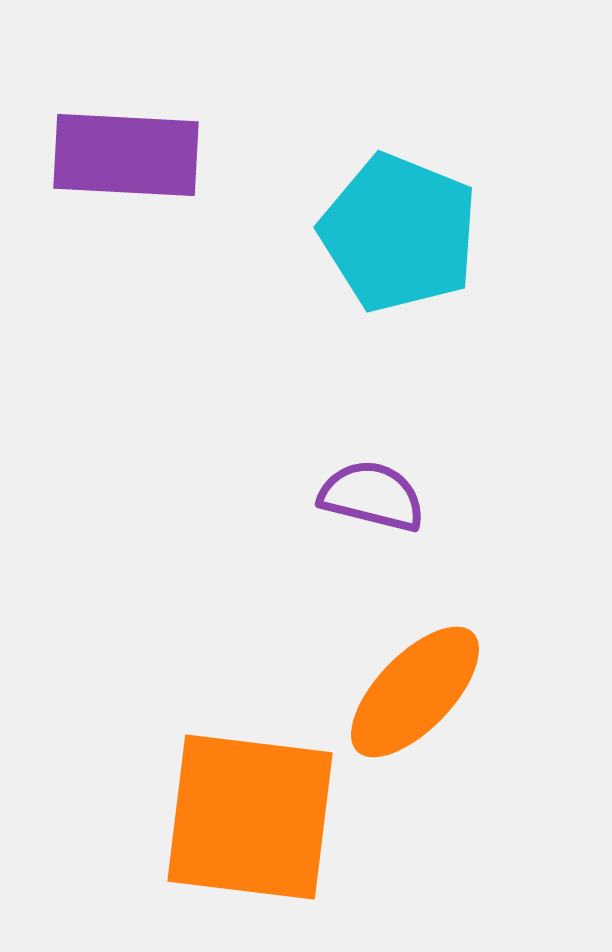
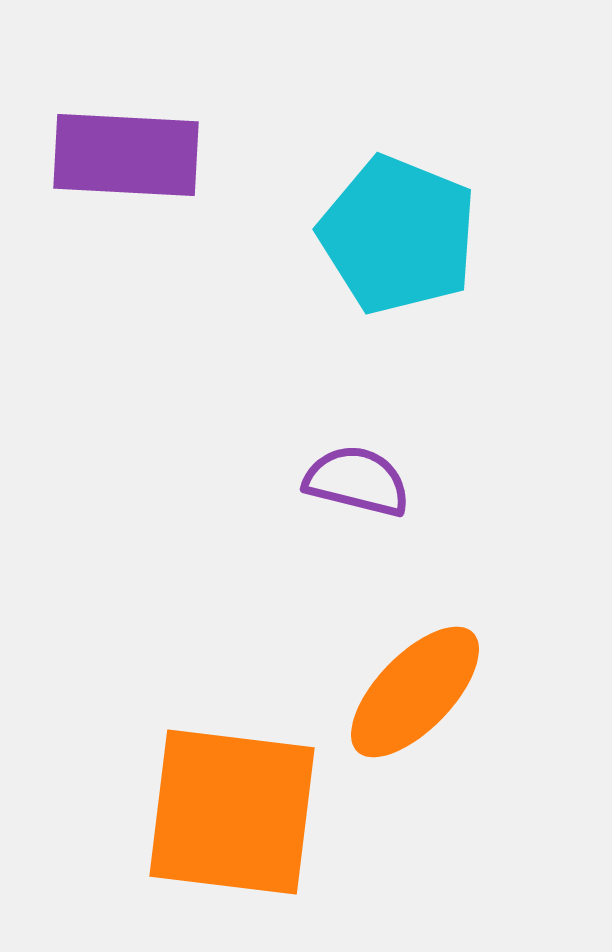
cyan pentagon: moved 1 px left, 2 px down
purple semicircle: moved 15 px left, 15 px up
orange square: moved 18 px left, 5 px up
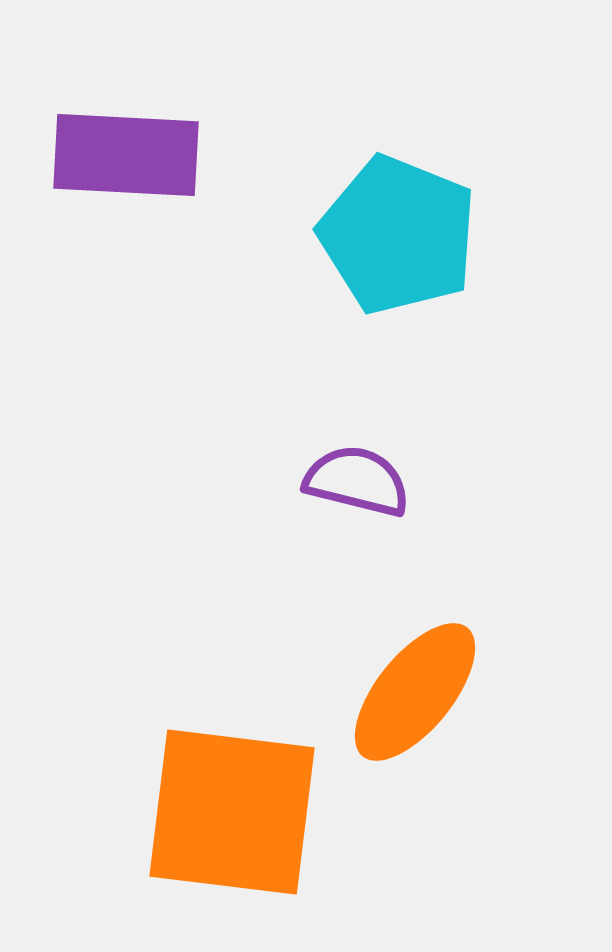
orange ellipse: rotated 5 degrees counterclockwise
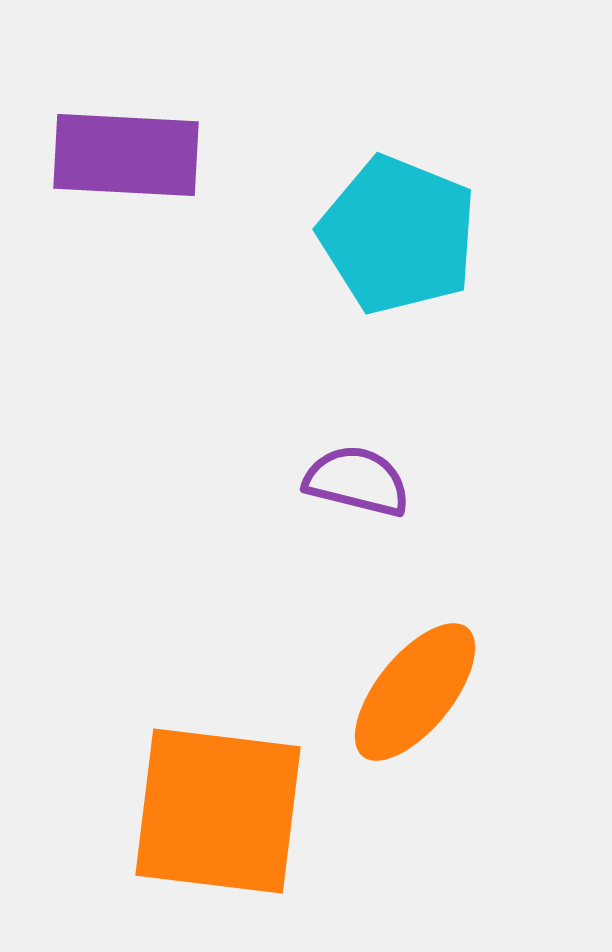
orange square: moved 14 px left, 1 px up
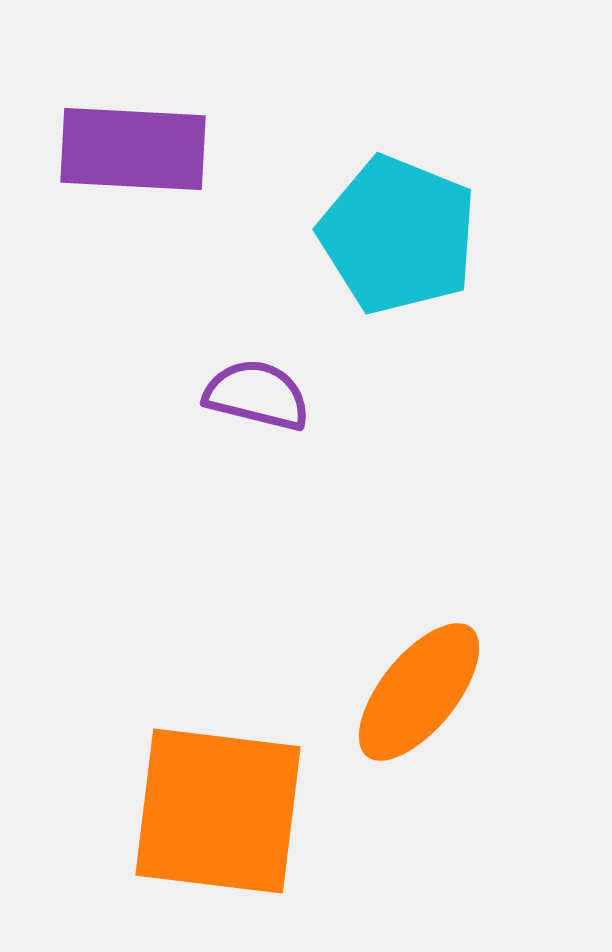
purple rectangle: moved 7 px right, 6 px up
purple semicircle: moved 100 px left, 86 px up
orange ellipse: moved 4 px right
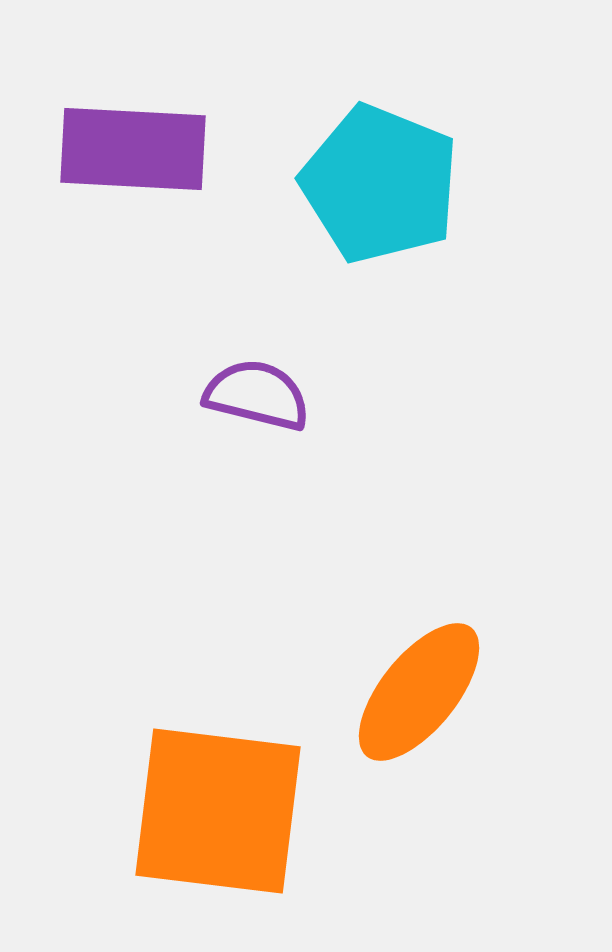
cyan pentagon: moved 18 px left, 51 px up
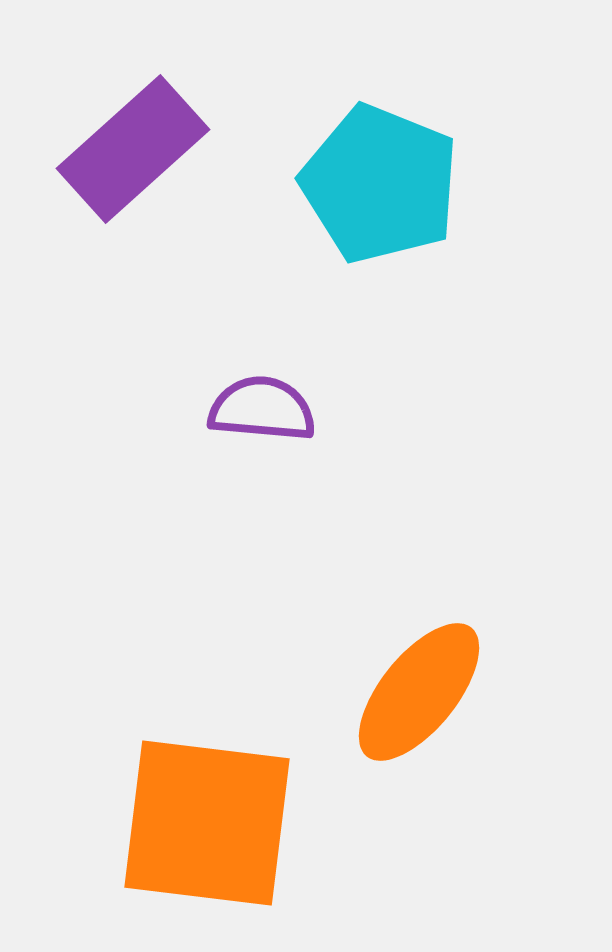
purple rectangle: rotated 45 degrees counterclockwise
purple semicircle: moved 5 px right, 14 px down; rotated 9 degrees counterclockwise
orange square: moved 11 px left, 12 px down
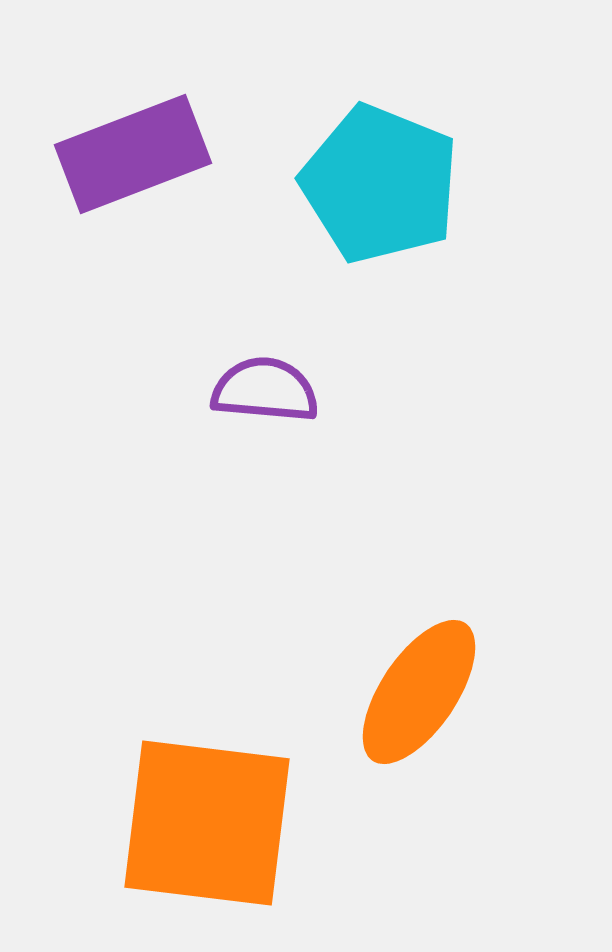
purple rectangle: moved 5 px down; rotated 21 degrees clockwise
purple semicircle: moved 3 px right, 19 px up
orange ellipse: rotated 5 degrees counterclockwise
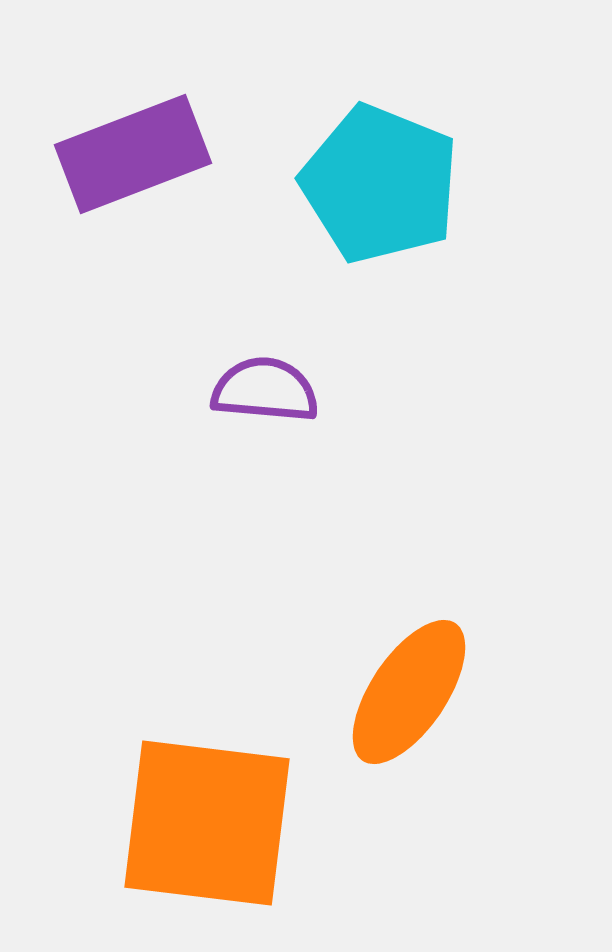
orange ellipse: moved 10 px left
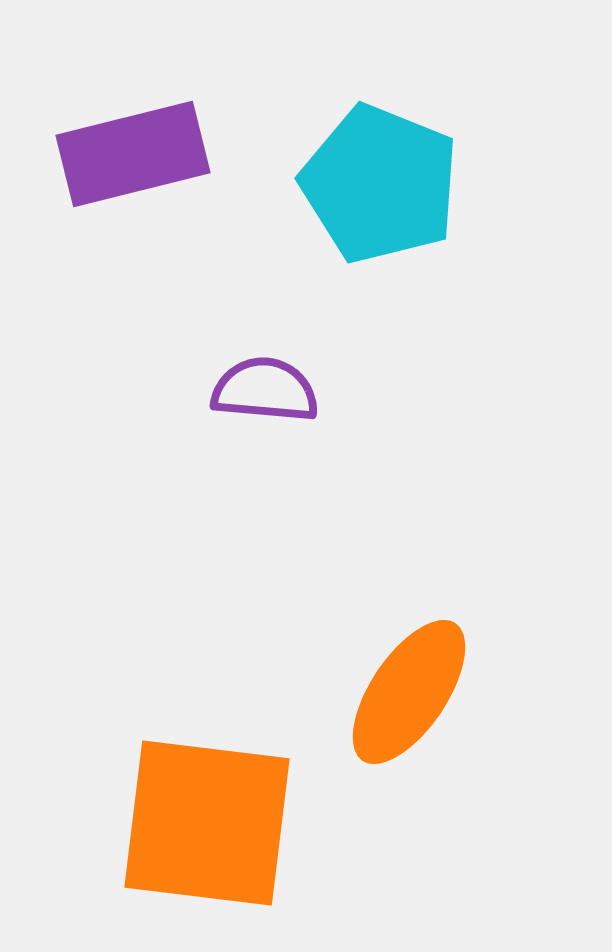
purple rectangle: rotated 7 degrees clockwise
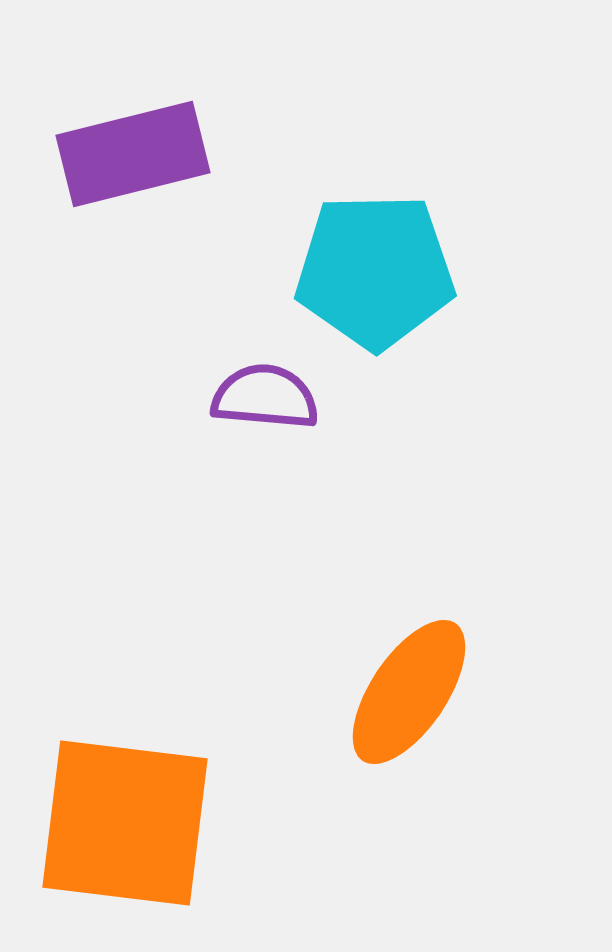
cyan pentagon: moved 5 px left, 87 px down; rotated 23 degrees counterclockwise
purple semicircle: moved 7 px down
orange square: moved 82 px left
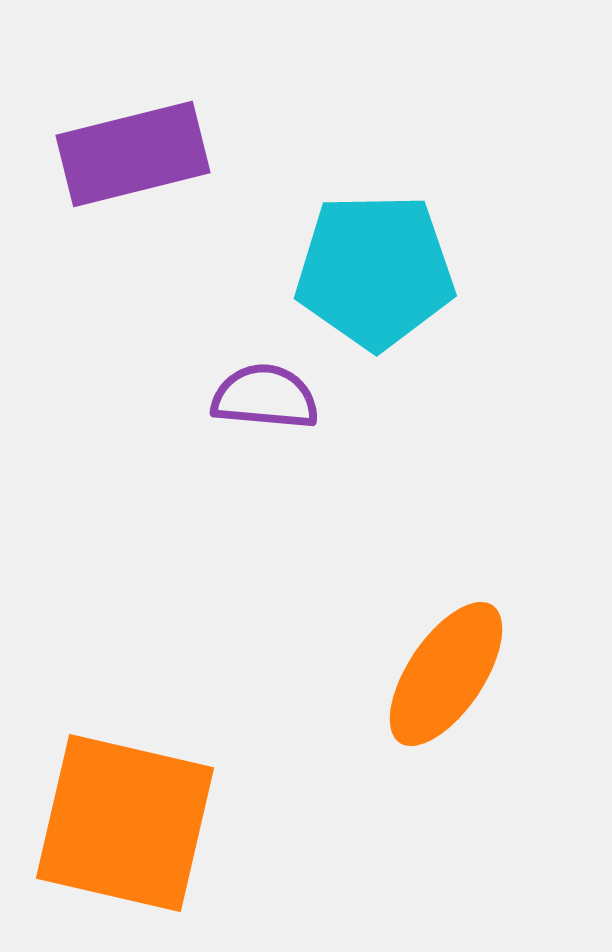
orange ellipse: moved 37 px right, 18 px up
orange square: rotated 6 degrees clockwise
